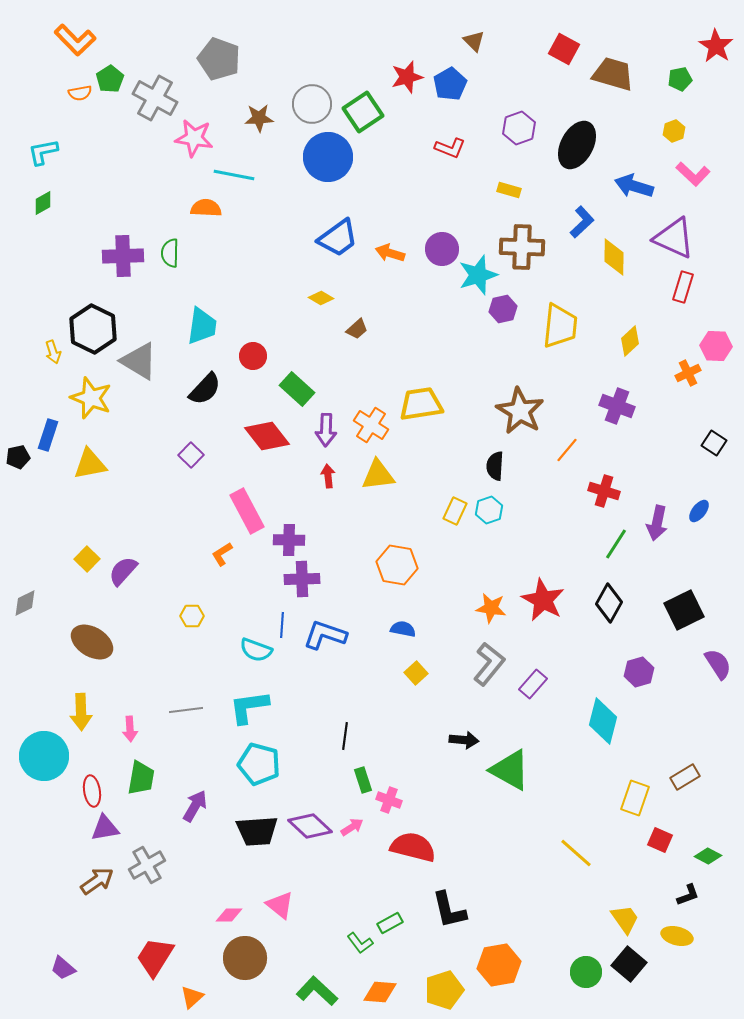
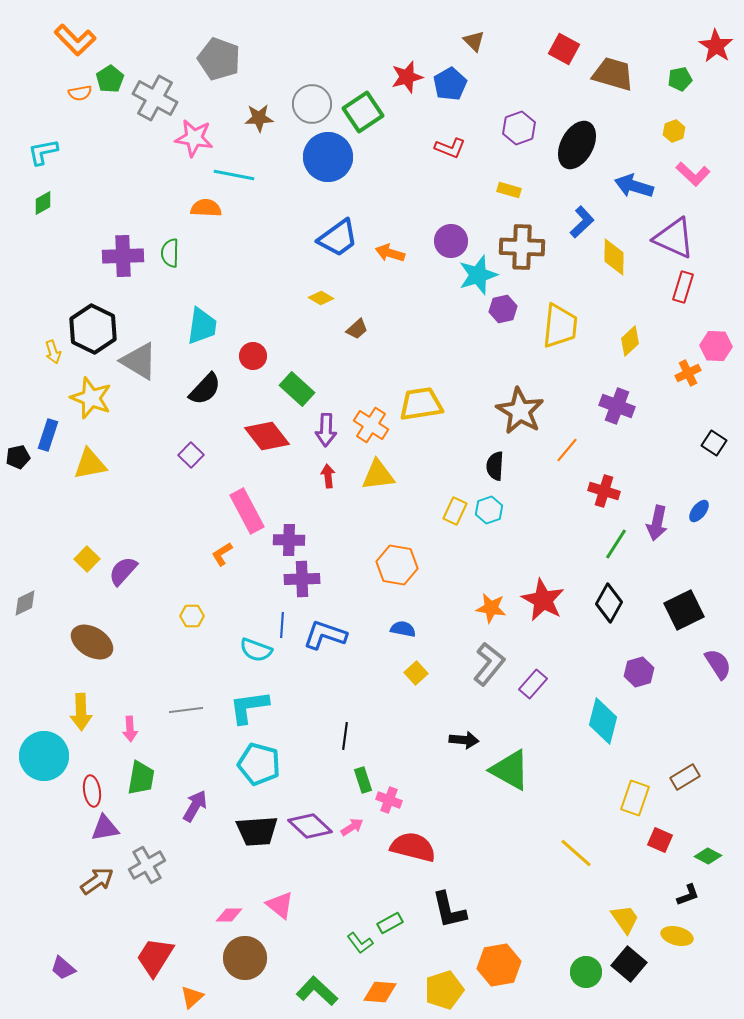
purple circle at (442, 249): moved 9 px right, 8 px up
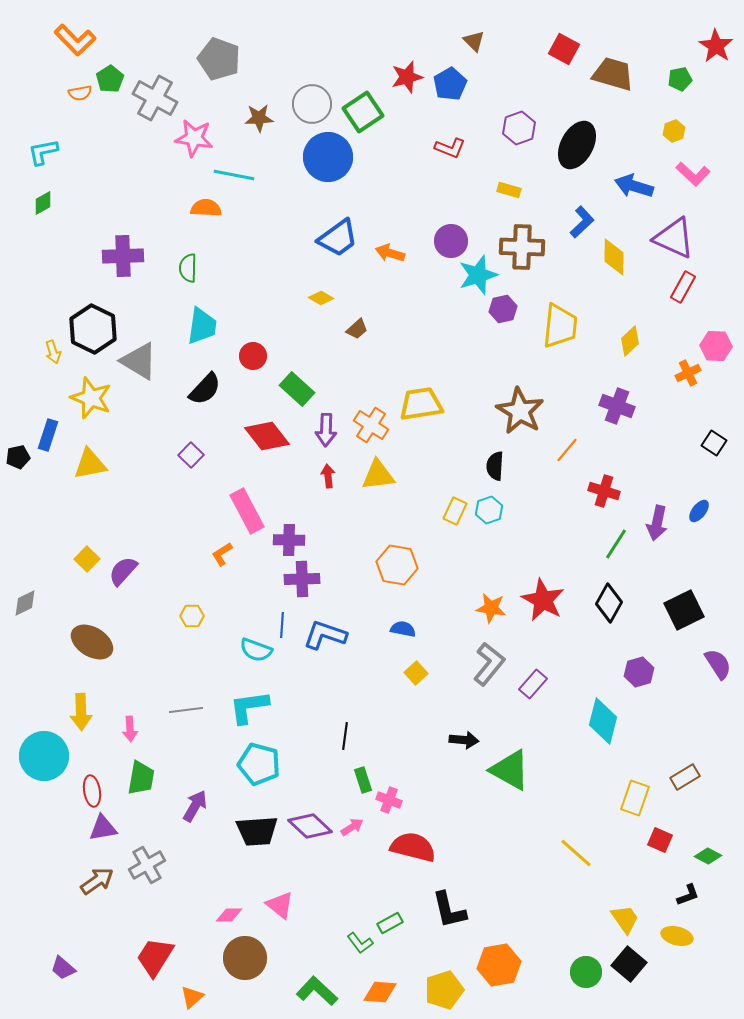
green semicircle at (170, 253): moved 18 px right, 15 px down
red rectangle at (683, 287): rotated 12 degrees clockwise
purple triangle at (105, 828): moved 2 px left
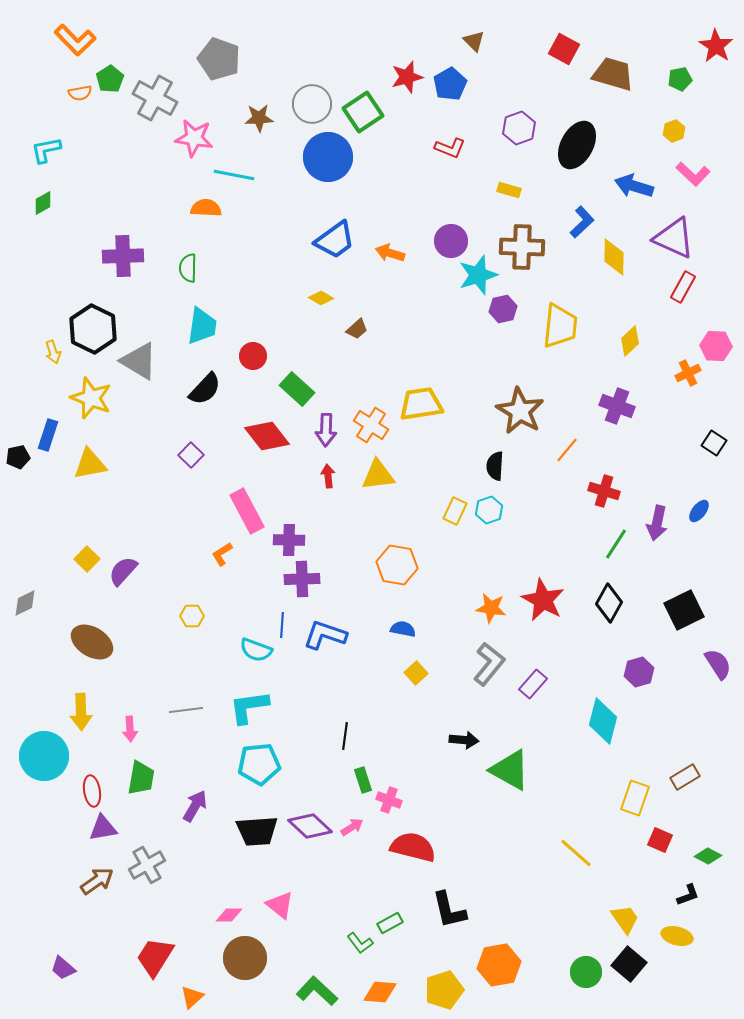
cyan L-shape at (43, 152): moved 3 px right, 2 px up
blue trapezoid at (338, 238): moved 3 px left, 2 px down
cyan pentagon at (259, 764): rotated 21 degrees counterclockwise
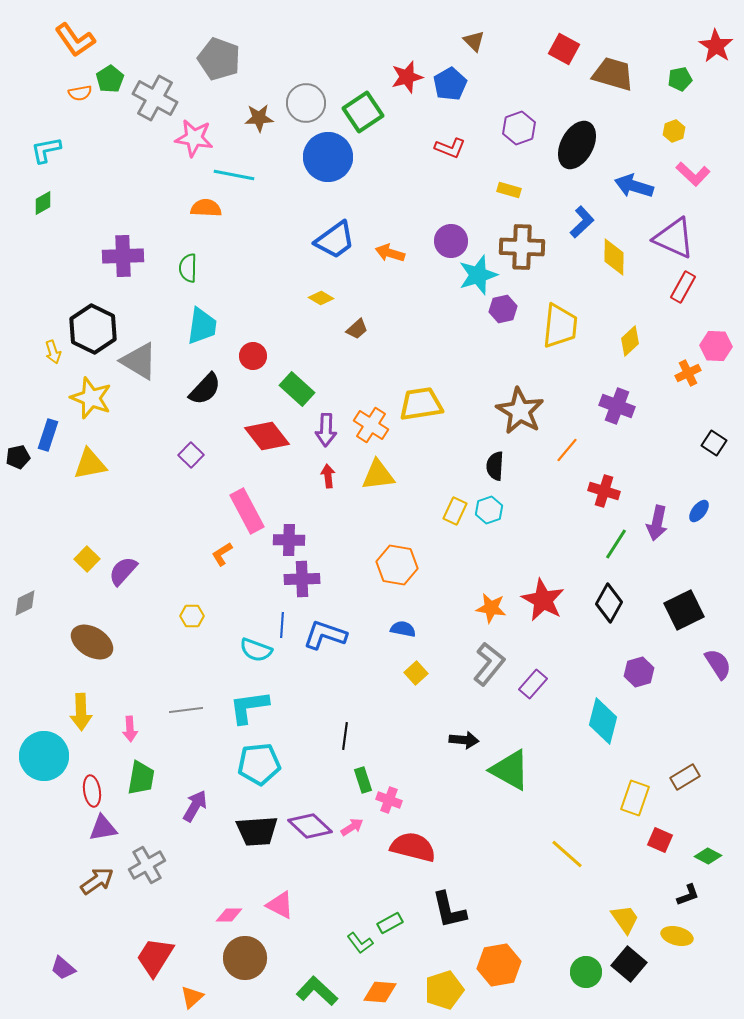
orange L-shape at (75, 40): rotated 9 degrees clockwise
gray circle at (312, 104): moved 6 px left, 1 px up
yellow line at (576, 853): moved 9 px left, 1 px down
pink triangle at (280, 905): rotated 12 degrees counterclockwise
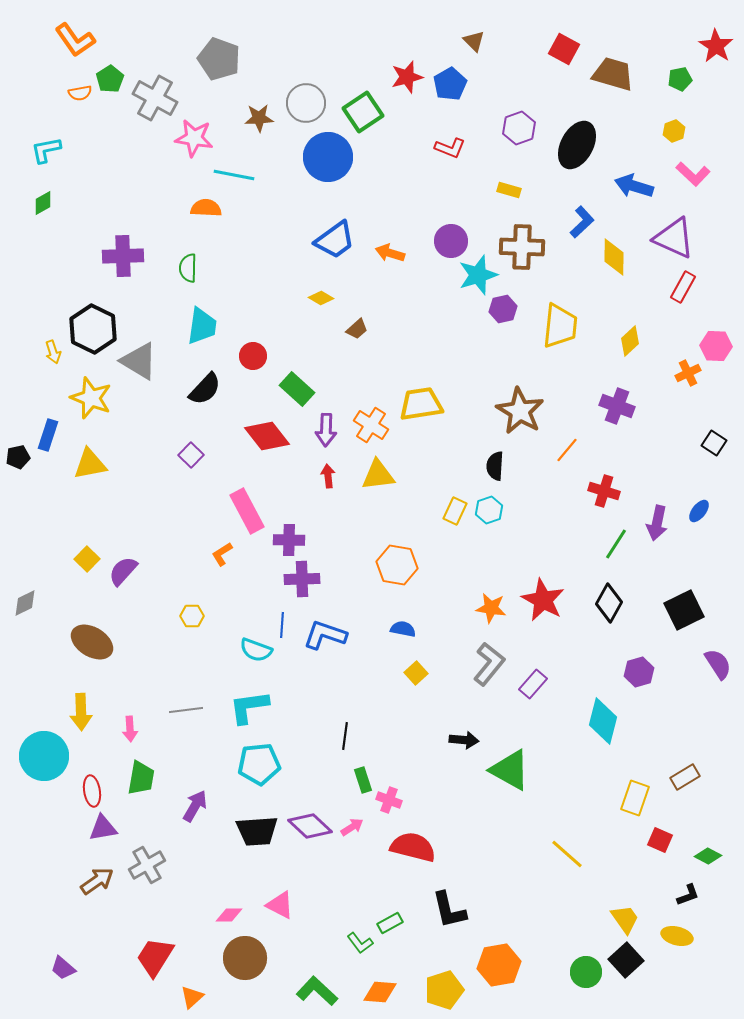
black square at (629, 964): moved 3 px left, 4 px up; rotated 8 degrees clockwise
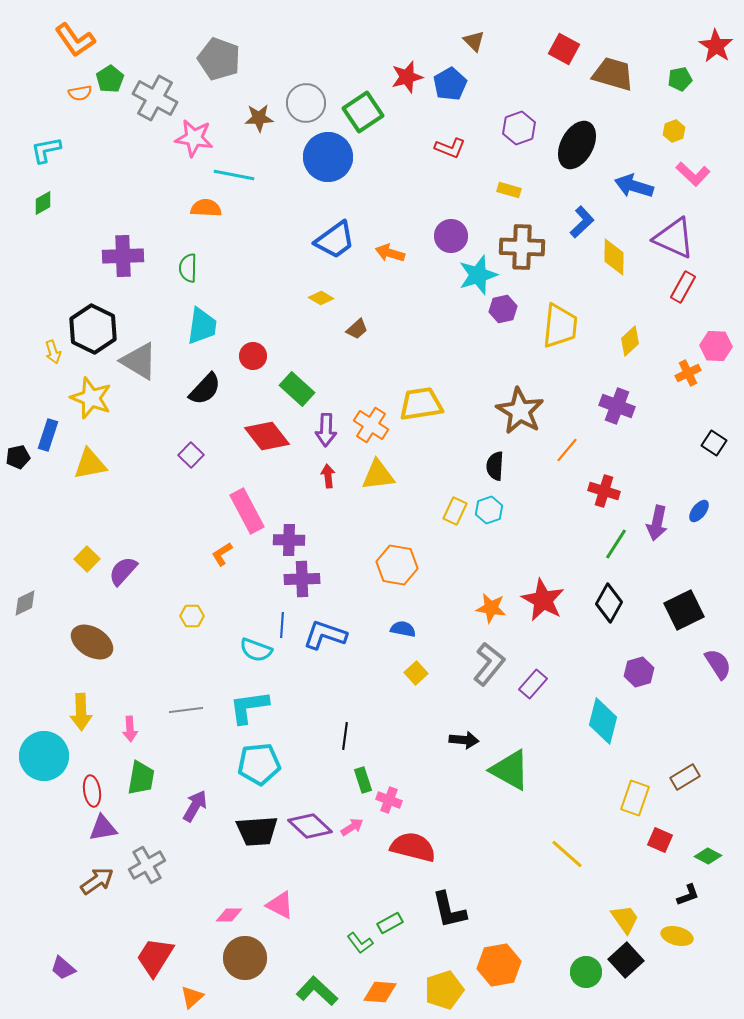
purple circle at (451, 241): moved 5 px up
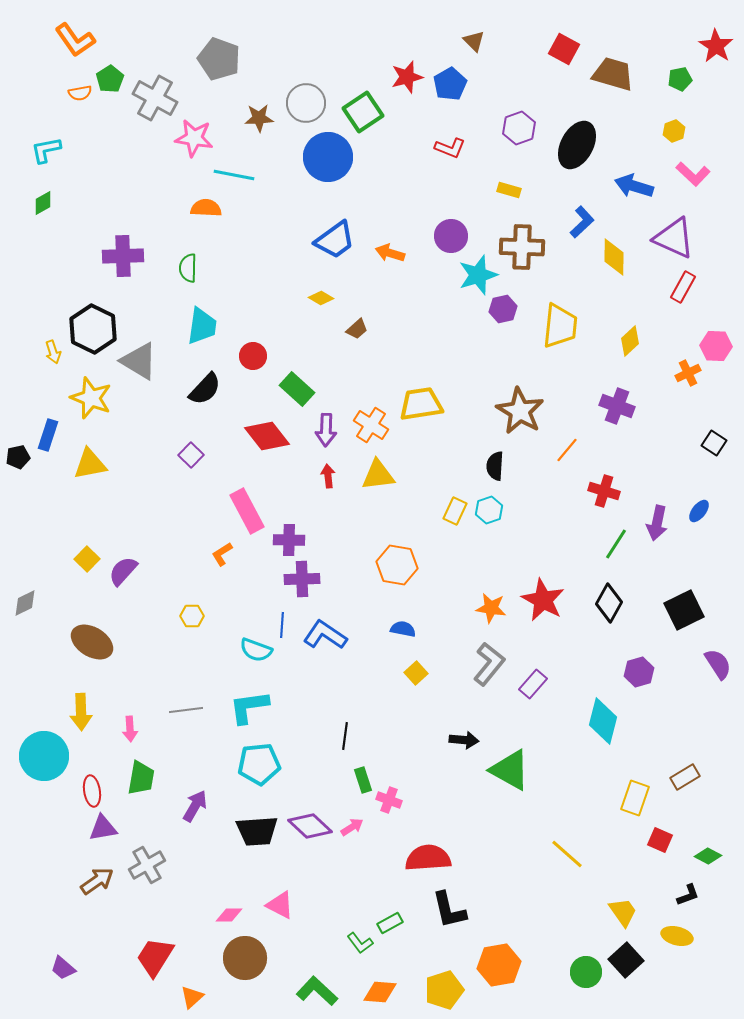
blue L-shape at (325, 635): rotated 15 degrees clockwise
red semicircle at (413, 847): moved 15 px right, 11 px down; rotated 18 degrees counterclockwise
yellow trapezoid at (625, 919): moved 2 px left, 7 px up
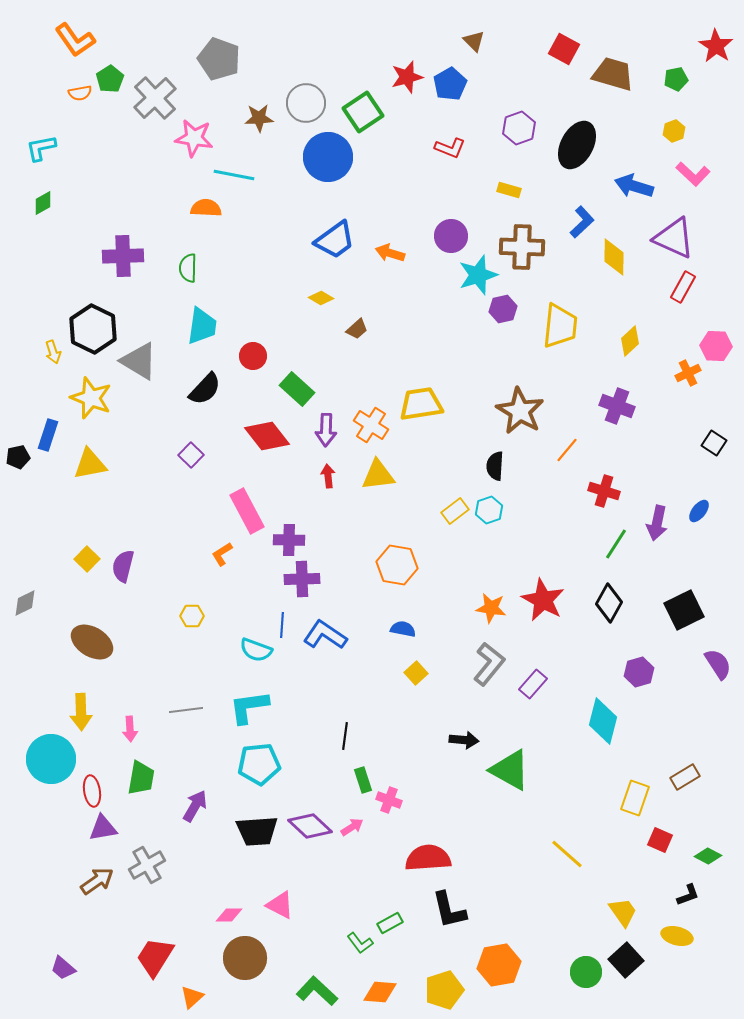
green pentagon at (680, 79): moved 4 px left
gray cross at (155, 98): rotated 18 degrees clockwise
cyan L-shape at (46, 150): moved 5 px left, 2 px up
yellow rectangle at (455, 511): rotated 28 degrees clockwise
purple semicircle at (123, 571): moved 5 px up; rotated 28 degrees counterclockwise
cyan circle at (44, 756): moved 7 px right, 3 px down
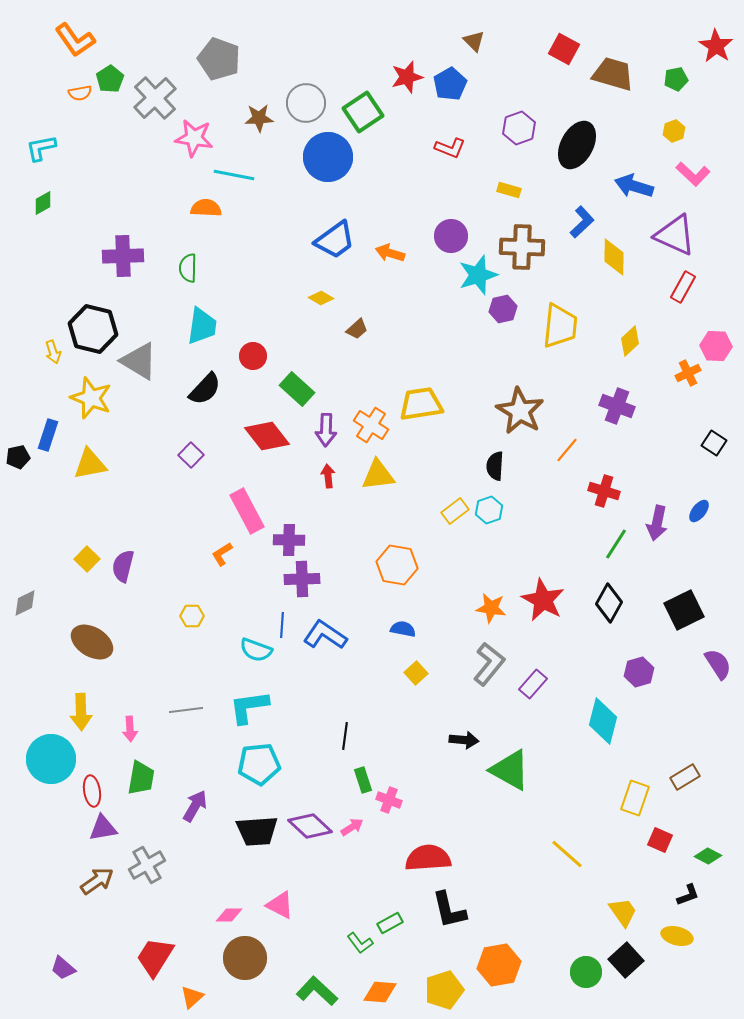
purple triangle at (674, 238): moved 1 px right, 3 px up
black hexagon at (93, 329): rotated 12 degrees counterclockwise
